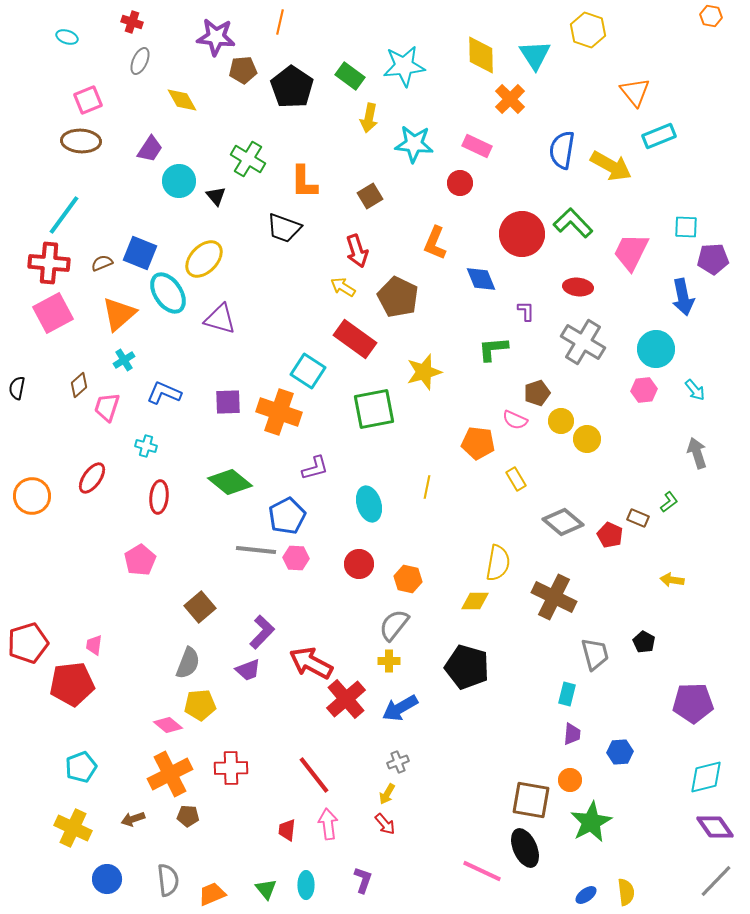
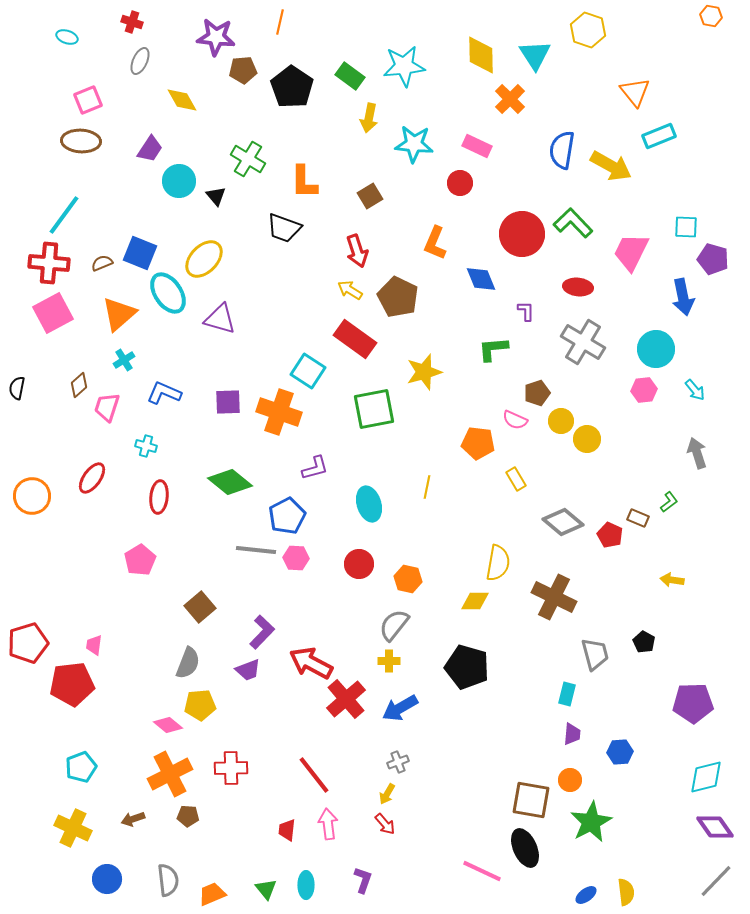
purple pentagon at (713, 259): rotated 20 degrees clockwise
yellow arrow at (343, 287): moved 7 px right, 3 px down
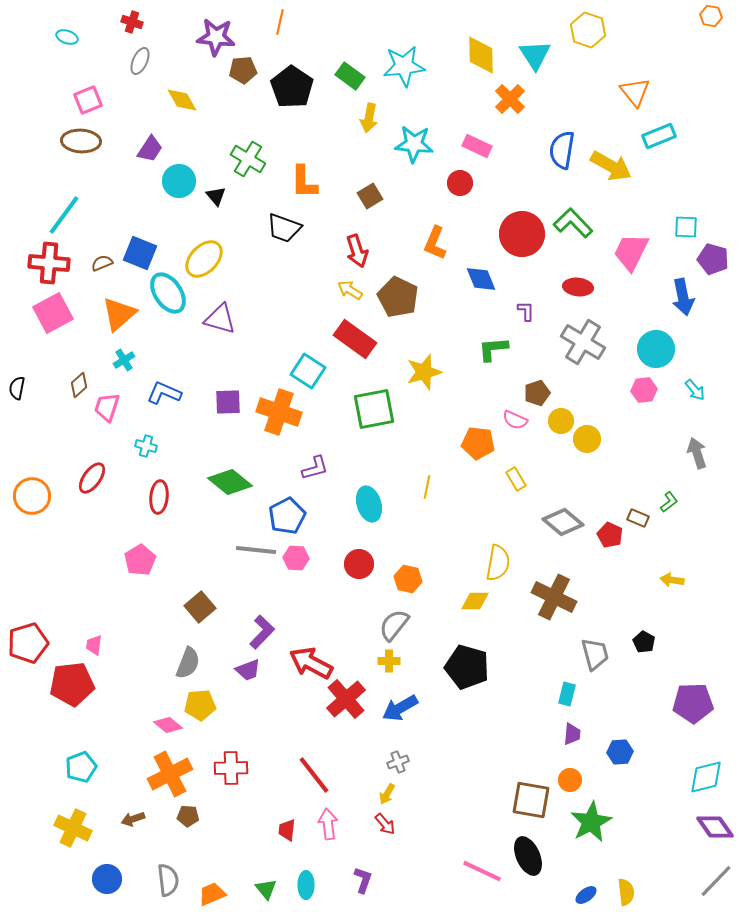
black ellipse at (525, 848): moved 3 px right, 8 px down
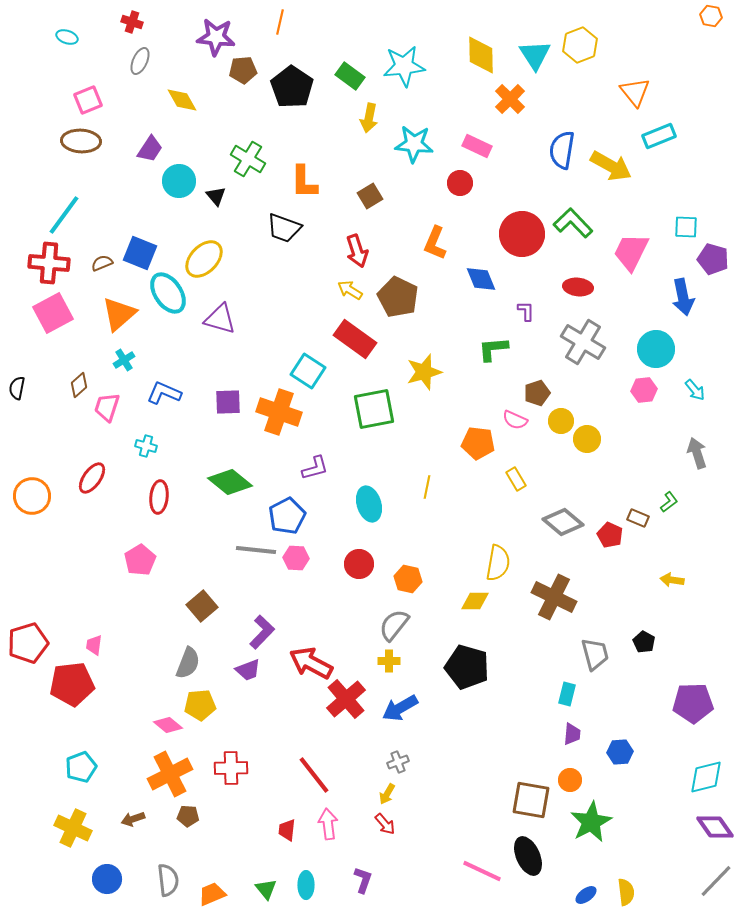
yellow hexagon at (588, 30): moved 8 px left, 15 px down; rotated 20 degrees clockwise
brown square at (200, 607): moved 2 px right, 1 px up
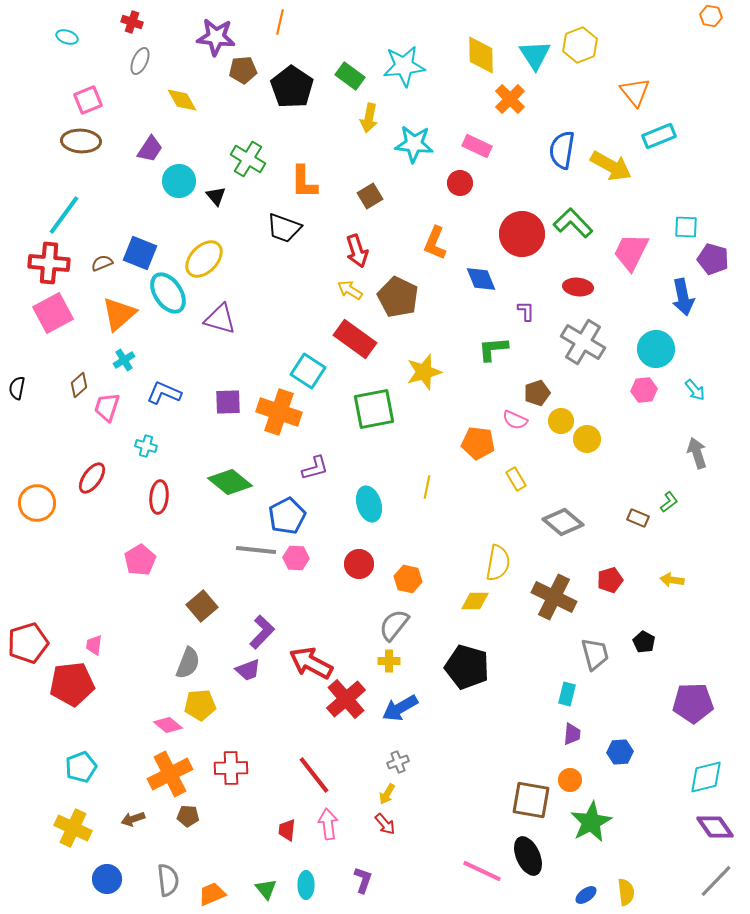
orange circle at (32, 496): moved 5 px right, 7 px down
red pentagon at (610, 535): moved 45 px down; rotated 30 degrees clockwise
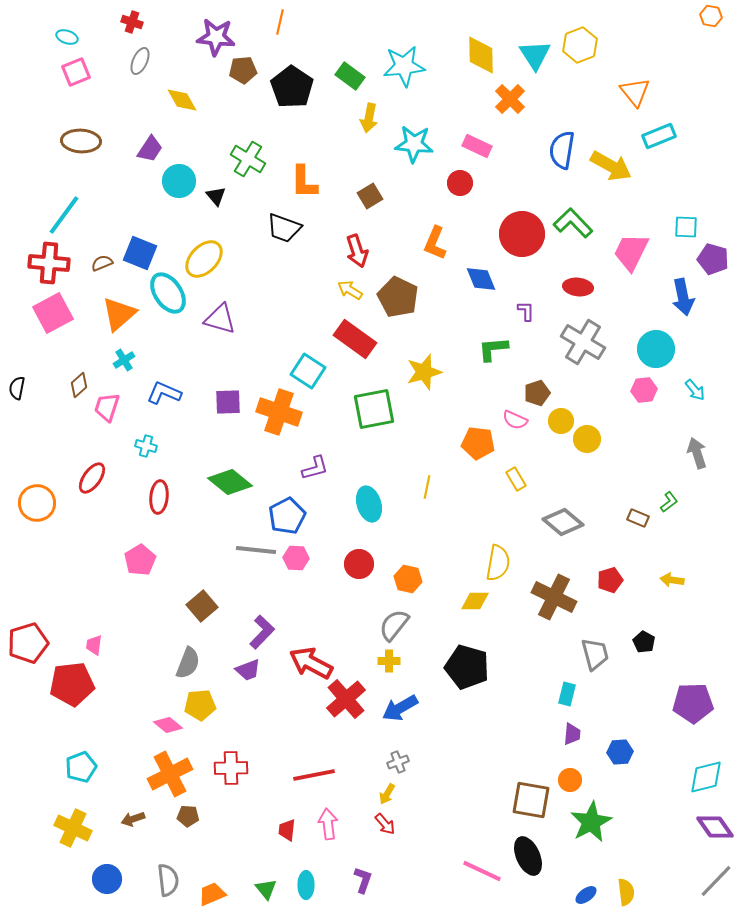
pink square at (88, 100): moved 12 px left, 28 px up
red line at (314, 775): rotated 63 degrees counterclockwise
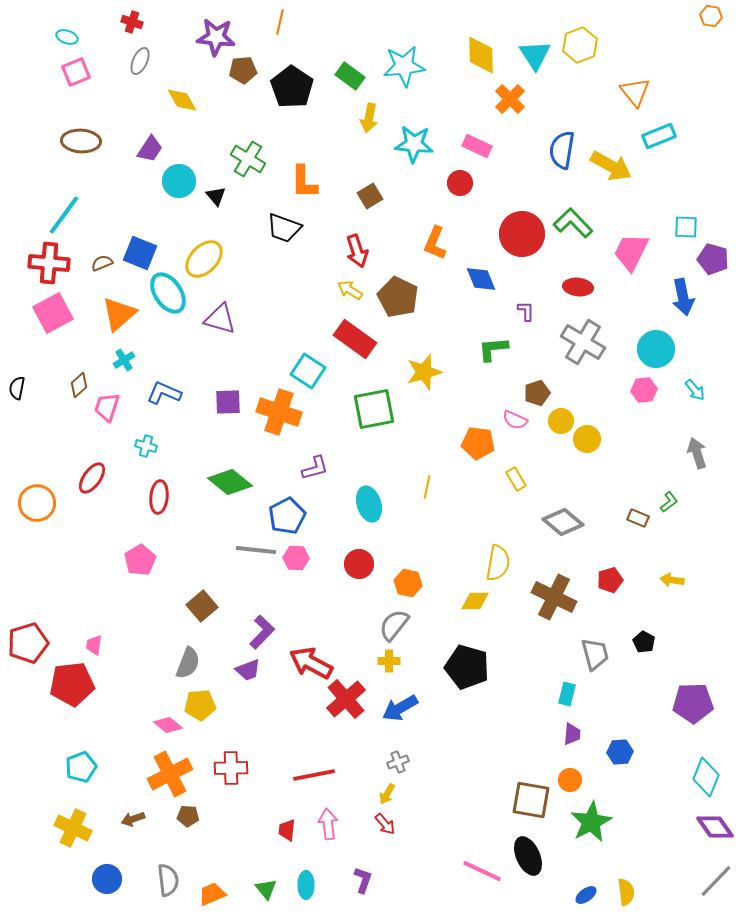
orange hexagon at (408, 579): moved 4 px down
cyan diamond at (706, 777): rotated 54 degrees counterclockwise
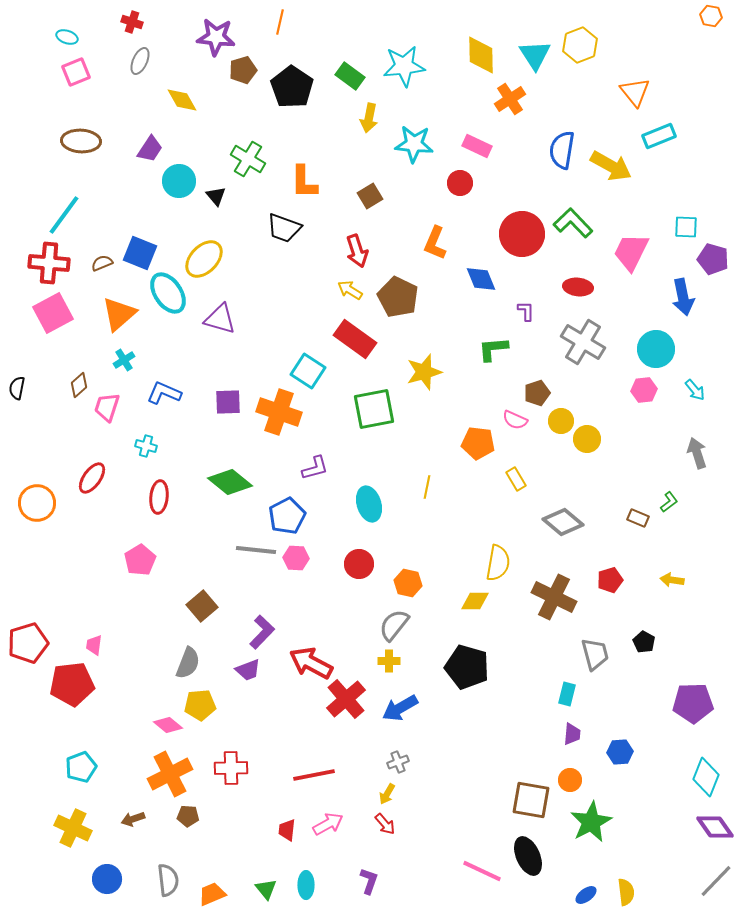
brown pentagon at (243, 70): rotated 12 degrees counterclockwise
orange cross at (510, 99): rotated 12 degrees clockwise
pink arrow at (328, 824): rotated 68 degrees clockwise
purple L-shape at (363, 880): moved 6 px right, 1 px down
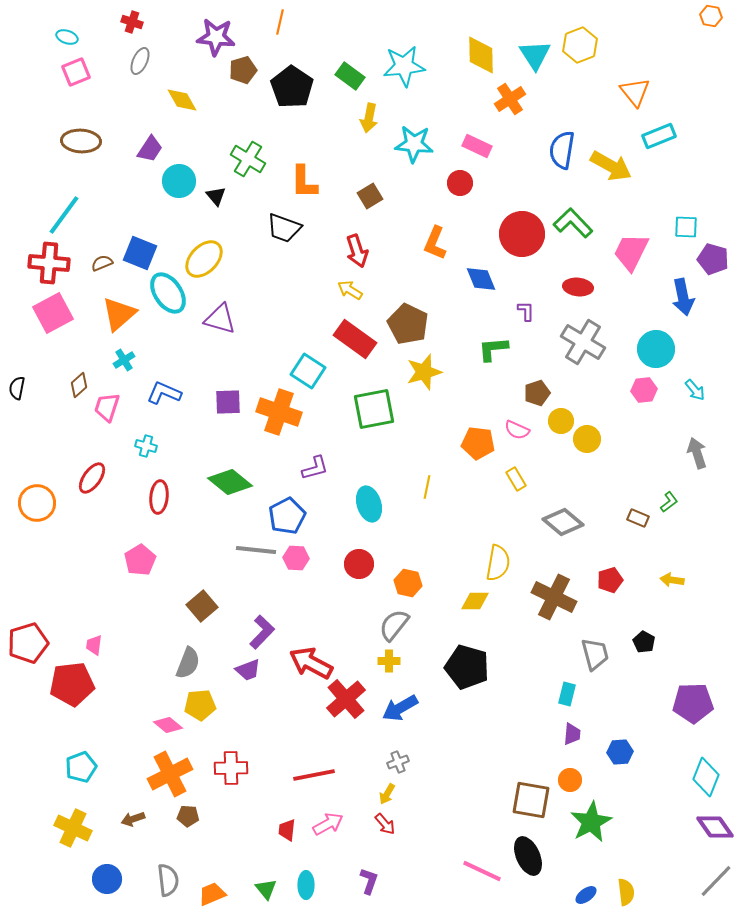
brown pentagon at (398, 297): moved 10 px right, 27 px down
pink semicircle at (515, 420): moved 2 px right, 10 px down
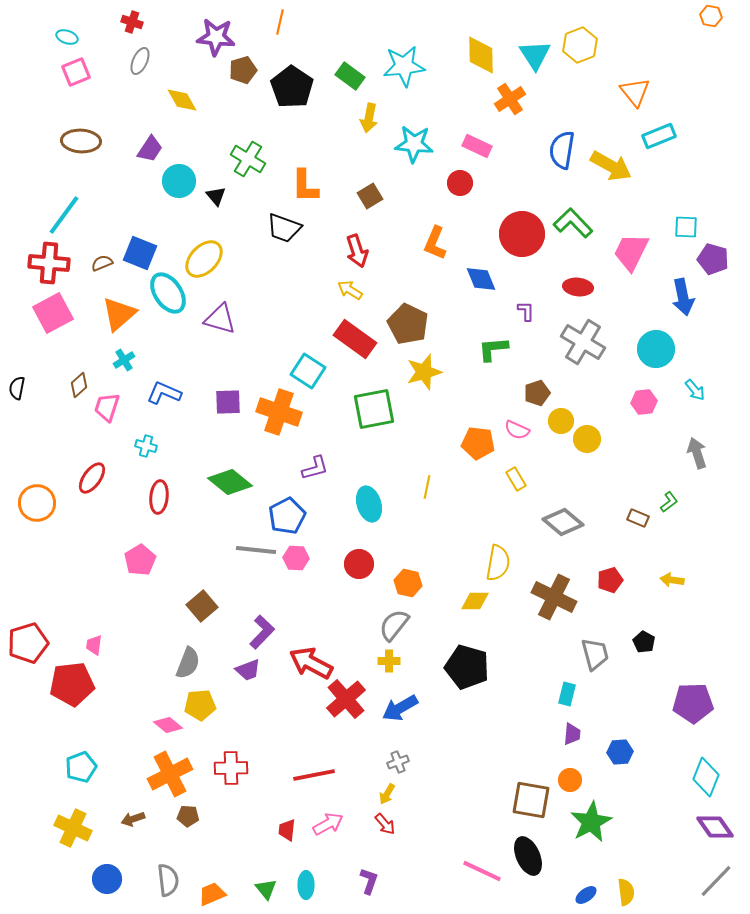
orange L-shape at (304, 182): moved 1 px right, 4 px down
pink hexagon at (644, 390): moved 12 px down
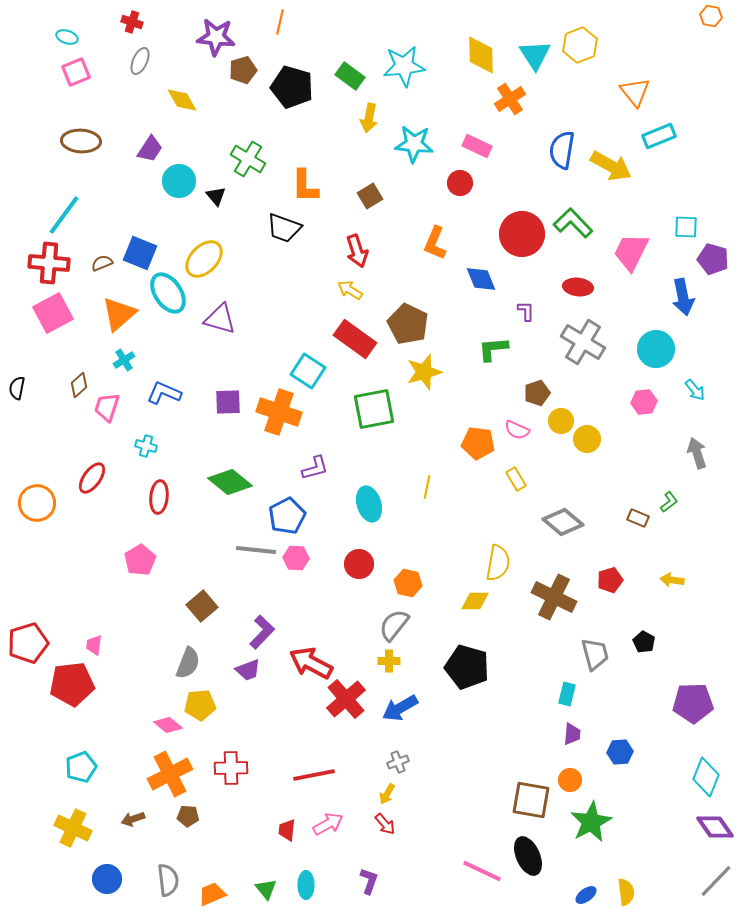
black pentagon at (292, 87): rotated 18 degrees counterclockwise
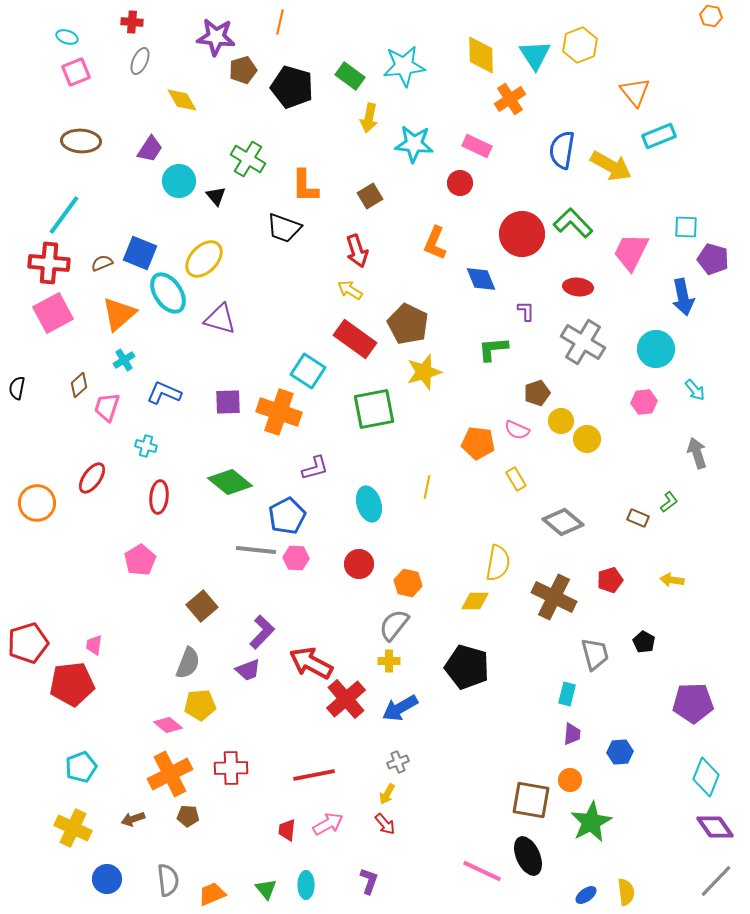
red cross at (132, 22): rotated 15 degrees counterclockwise
